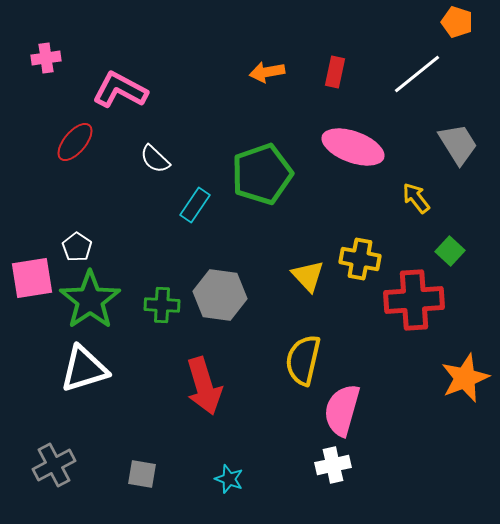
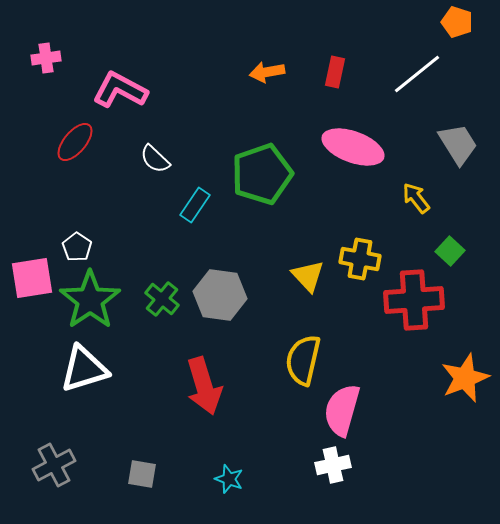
green cross: moved 6 px up; rotated 36 degrees clockwise
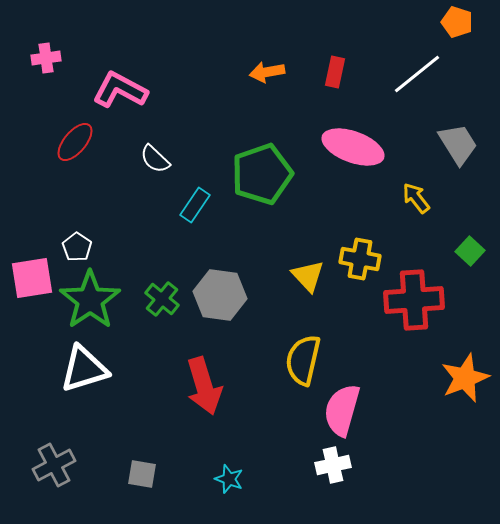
green square: moved 20 px right
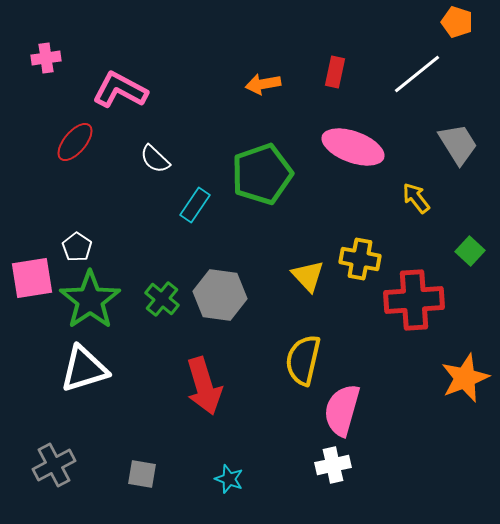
orange arrow: moved 4 px left, 12 px down
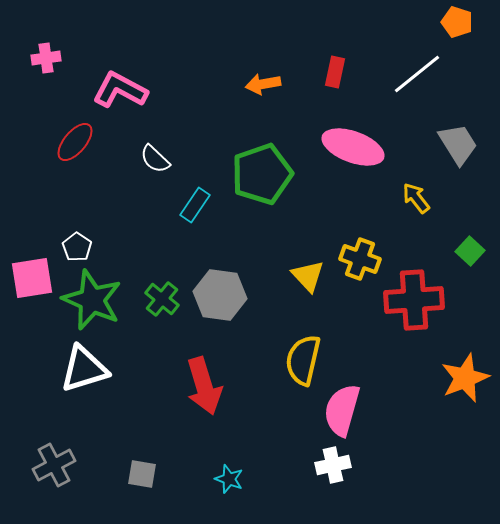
yellow cross: rotated 9 degrees clockwise
green star: moved 2 px right; rotated 14 degrees counterclockwise
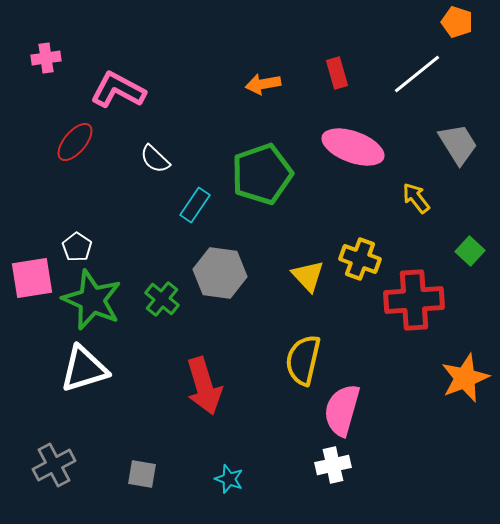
red rectangle: moved 2 px right, 1 px down; rotated 28 degrees counterclockwise
pink L-shape: moved 2 px left
gray hexagon: moved 22 px up
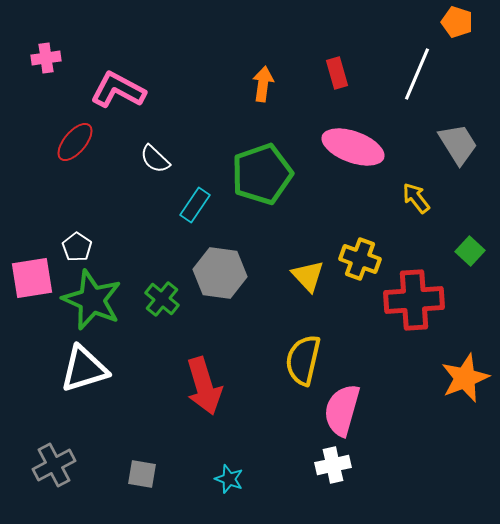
white line: rotated 28 degrees counterclockwise
orange arrow: rotated 108 degrees clockwise
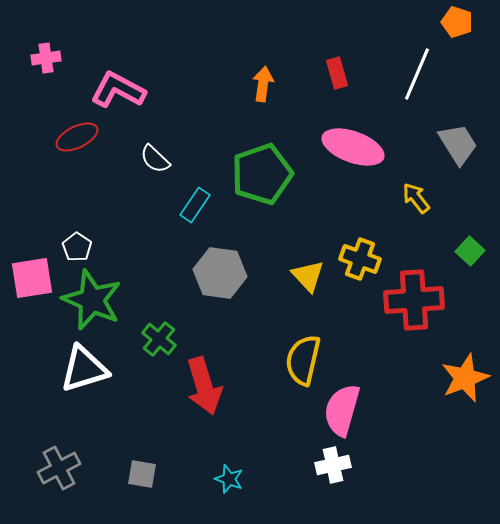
red ellipse: moved 2 px right, 5 px up; rotated 24 degrees clockwise
green cross: moved 3 px left, 40 px down
gray cross: moved 5 px right, 3 px down
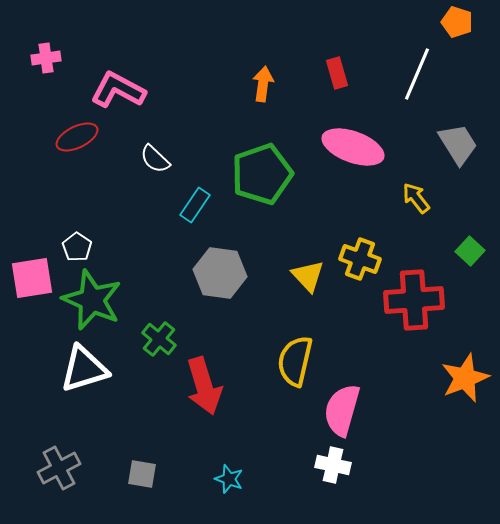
yellow semicircle: moved 8 px left, 1 px down
white cross: rotated 24 degrees clockwise
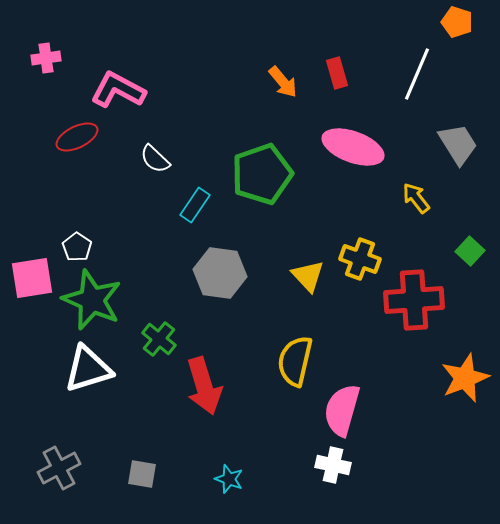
orange arrow: moved 20 px right, 2 px up; rotated 132 degrees clockwise
white triangle: moved 4 px right
